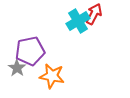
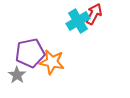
purple pentagon: moved 2 px down
gray star: moved 7 px down
orange star: moved 14 px up
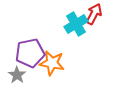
cyan cross: moved 2 px left, 3 px down
orange star: moved 1 px down
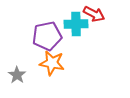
red arrow: rotated 90 degrees clockwise
cyan cross: rotated 30 degrees clockwise
purple pentagon: moved 17 px right, 17 px up
